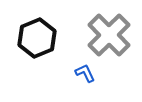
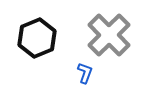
blue L-shape: rotated 45 degrees clockwise
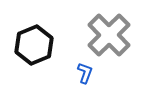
black hexagon: moved 3 px left, 7 px down
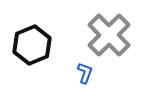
black hexagon: moved 2 px left
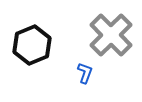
gray cross: moved 2 px right
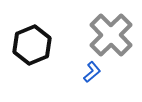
blue L-shape: moved 7 px right, 1 px up; rotated 30 degrees clockwise
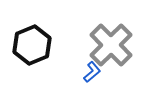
gray cross: moved 10 px down
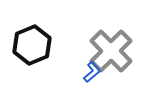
gray cross: moved 6 px down
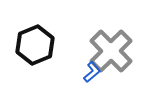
black hexagon: moved 3 px right
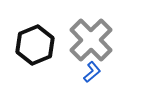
gray cross: moved 20 px left, 11 px up
